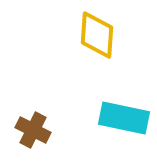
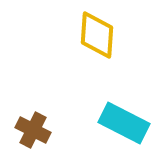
cyan rectangle: moved 5 px down; rotated 15 degrees clockwise
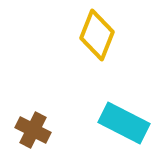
yellow diamond: rotated 18 degrees clockwise
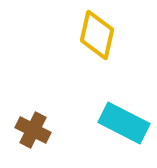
yellow diamond: rotated 9 degrees counterclockwise
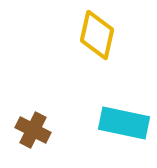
cyan rectangle: rotated 15 degrees counterclockwise
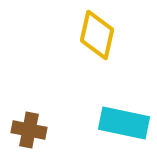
brown cross: moved 4 px left; rotated 16 degrees counterclockwise
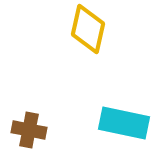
yellow diamond: moved 9 px left, 6 px up
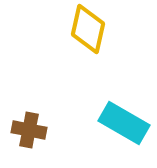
cyan rectangle: rotated 18 degrees clockwise
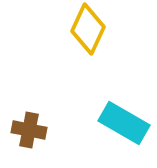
yellow diamond: rotated 12 degrees clockwise
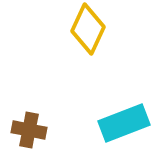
cyan rectangle: rotated 51 degrees counterclockwise
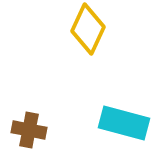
cyan rectangle: rotated 36 degrees clockwise
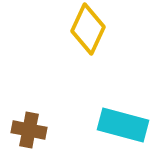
cyan rectangle: moved 1 px left, 2 px down
